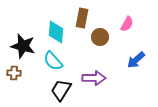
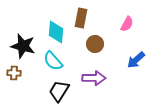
brown rectangle: moved 1 px left
brown circle: moved 5 px left, 7 px down
black trapezoid: moved 2 px left, 1 px down
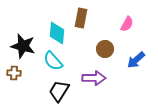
cyan diamond: moved 1 px right, 1 px down
brown circle: moved 10 px right, 5 px down
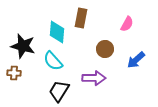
cyan diamond: moved 1 px up
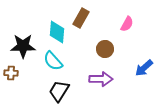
brown rectangle: rotated 18 degrees clockwise
black star: rotated 15 degrees counterclockwise
blue arrow: moved 8 px right, 8 px down
brown cross: moved 3 px left
purple arrow: moved 7 px right, 1 px down
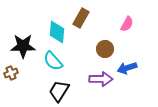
blue arrow: moved 17 px left; rotated 24 degrees clockwise
brown cross: rotated 24 degrees counterclockwise
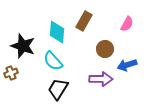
brown rectangle: moved 3 px right, 3 px down
black star: rotated 20 degrees clockwise
blue arrow: moved 3 px up
black trapezoid: moved 1 px left, 2 px up
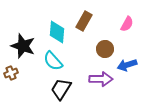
black trapezoid: moved 3 px right
